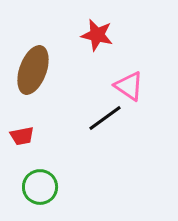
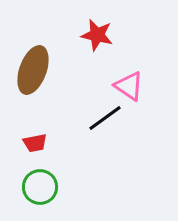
red trapezoid: moved 13 px right, 7 px down
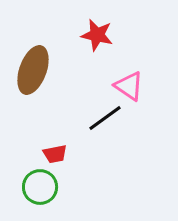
red trapezoid: moved 20 px right, 11 px down
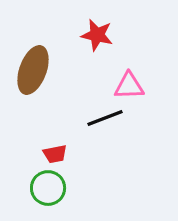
pink triangle: rotated 36 degrees counterclockwise
black line: rotated 15 degrees clockwise
green circle: moved 8 px right, 1 px down
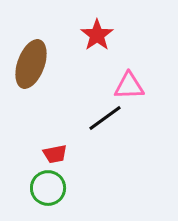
red star: rotated 24 degrees clockwise
brown ellipse: moved 2 px left, 6 px up
black line: rotated 15 degrees counterclockwise
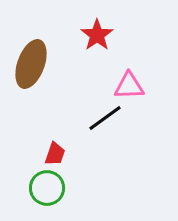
red trapezoid: rotated 60 degrees counterclockwise
green circle: moved 1 px left
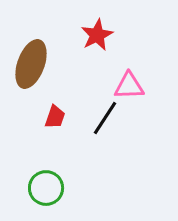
red star: rotated 8 degrees clockwise
black line: rotated 21 degrees counterclockwise
red trapezoid: moved 37 px up
green circle: moved 1 px left
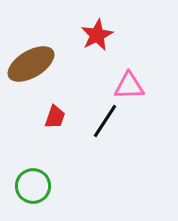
brown ellipse: rotated 39 degrees clockwise
black line: moved 3 px down
green circle: moved 13 px left, 2 px up
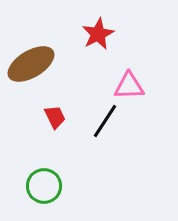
red star: moved 1 px right, 1 px up
red trapezoid: rotated 45 degrees counterclockwise
green circle: moved 11 px right
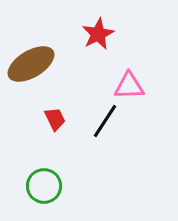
red trapezoid: moved 2 px down
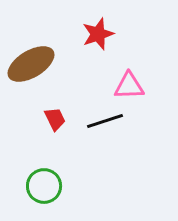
red star: rotated 8 degrees clockwise
black line: rotated 39 degrees clockwise
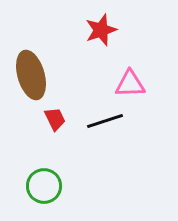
red star: moved 3 px right, 4 px up
brown ellipse: moved 11 px down; rotated 75 degrees counterclockwise
pink triangle: moved 1 px right, 2 px up
